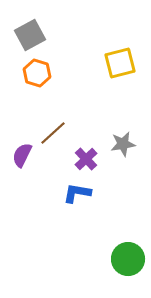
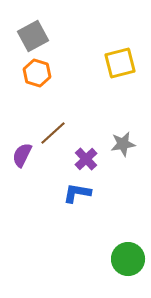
gray square: moved 3 px right, 1 px down
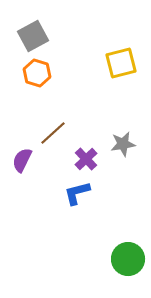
yellow square: moved 1 px right
purple semicircle: moved 5 px down
blue L-shape: rotated 24 degrees counterclockwise
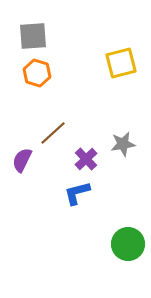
gray square: rotated 24 degrees clockwise
green circle: moved 15 px up
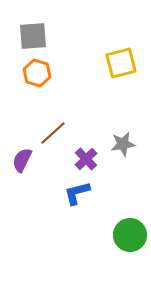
green circle: moved 2 px right, 9 px up
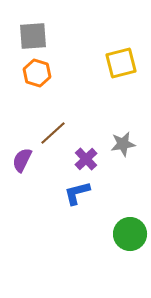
green circle: moved 1 px up
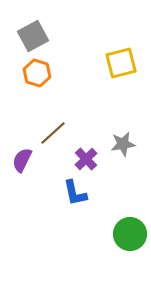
gray square: rotated 24 degrees counterclockwise
blue L-shape: moved 2 px left; rotated 88 degrees counterclockwise
